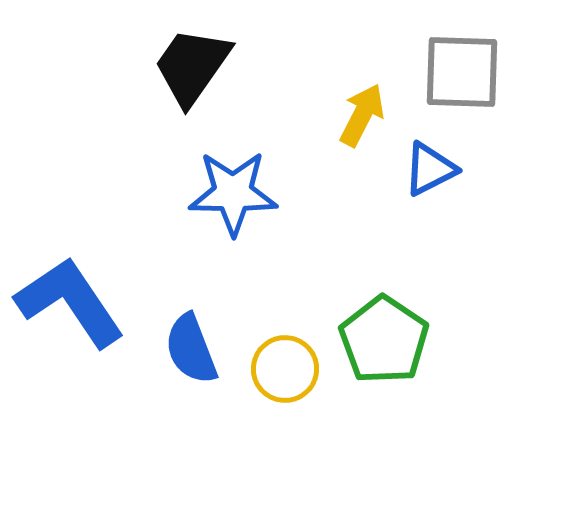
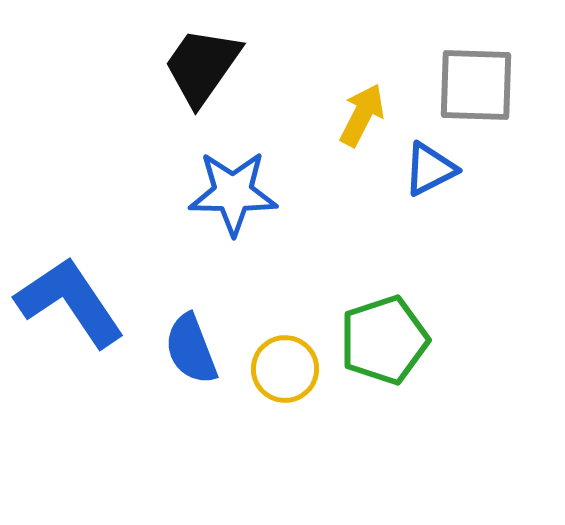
black trapezoid: moved 10 px right
gray square: moved 14 px right, 13 px down
green pentagon: rotated 20 degrees clockwise
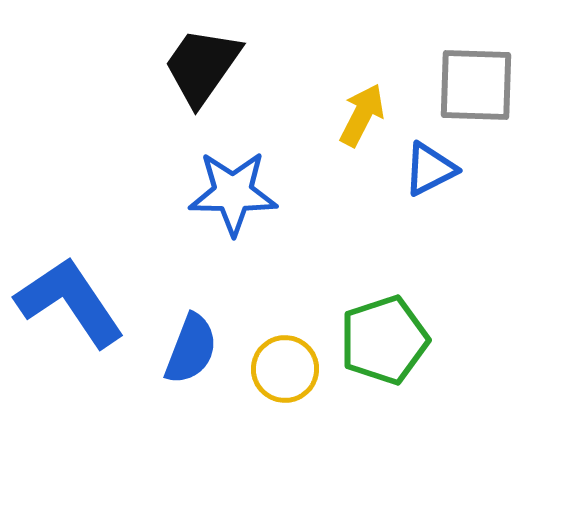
blue semicircle: rotated 138 degrees counterclockwise
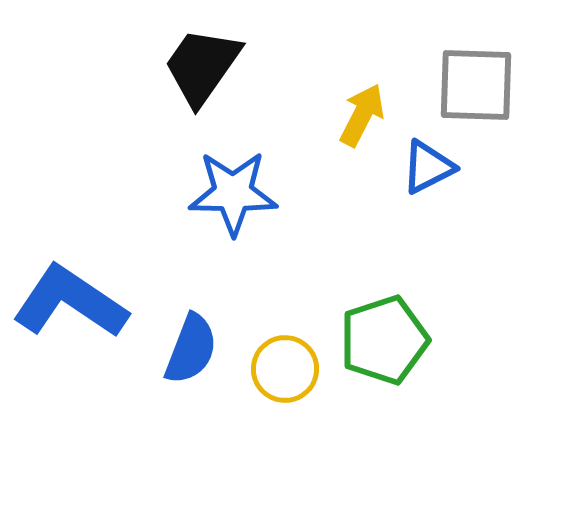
blue triangle: moved 2 px left, 2 px up
blue L-shape: rotated 22 degrees counterclockwise
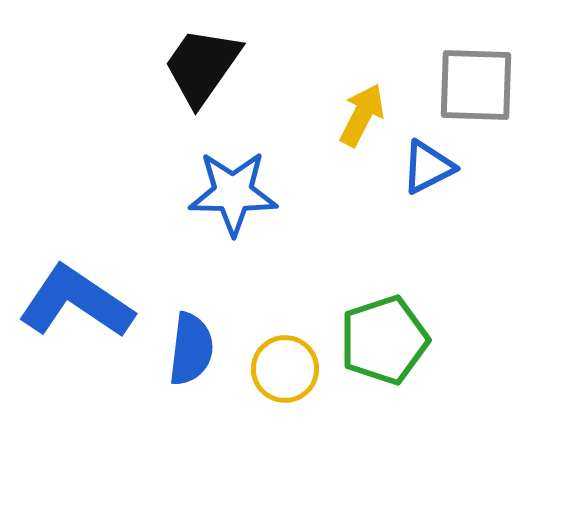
blue L-shape: moved 6 px right
blue semicircle: rotated 14 degrees counterclockwise
